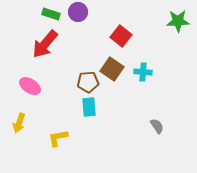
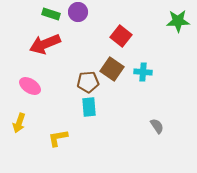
red arrow: rotated 28 degrees clockwise
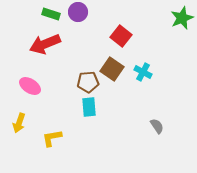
green star: moved 4 px right, 3 px up; rotated 20 degrees counterclockwise
cyan cross: rotated 24 degrees clockwise
yellow L-shape: moved 6 px left
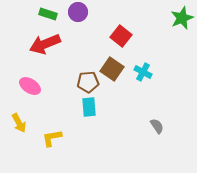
green rectangle: moved 3 px left
yellow arrow: rotated 48 degrees counterclockwise
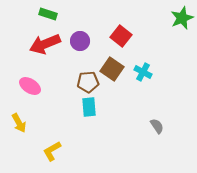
purple circle: moved 2 px right, 29 px down
yellow L-shape: moved 13 px down; rotated 20 degrees counterclockwise
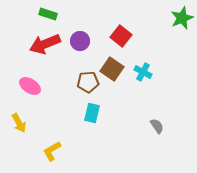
cyan rectangle: moved 3 px right, 6 px down; rotated 18 degrees clockwise
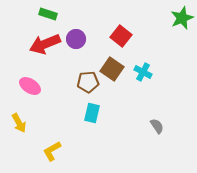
purple circle: moved 4 px left, 2 px up
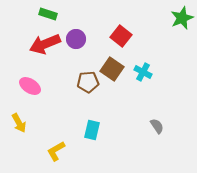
cyan rectangle: moved 17 px down
yellow L-shape: moved 4 px right
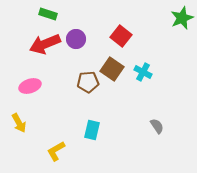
pink ellipse: rotated 50 degrees counterclockwise
